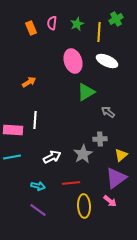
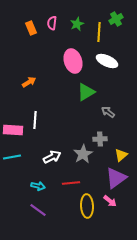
yellow ellipse: moved 3 px right
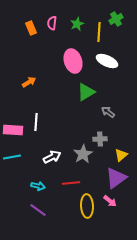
white line: moved 1 px right, 2 px down
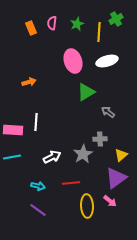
white ellipse: rotated 40 degrees counterclockwise
orange arrow: rotated 16 degrees clockwise
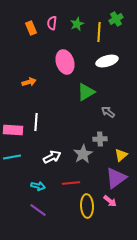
pink ellipse: moved 8 px left, 1 px down
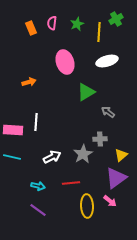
cyan line: rotated 24 degrees clockwise
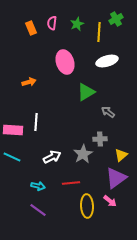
cyan line: rotated 12 degrees clockwise
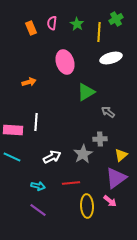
green star: rotated 16 degrees counterclockwise
white ellipse: moved 4 px right, 3 px up
